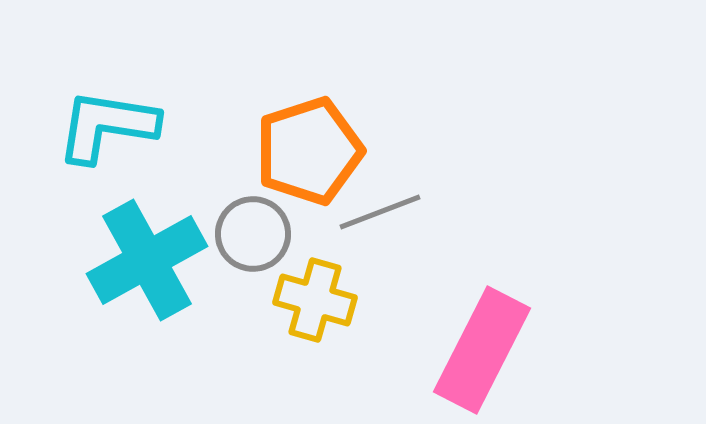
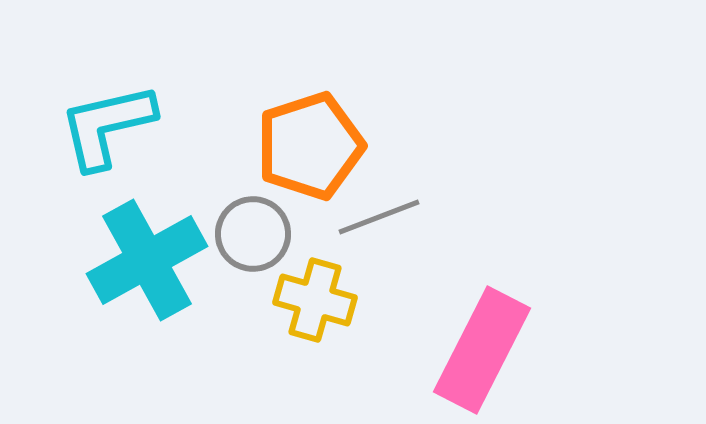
cyan L-shape: rotated 22 degrees counterclockwise
orange pentagon: moved 1 px right, 5 px up
gray line: moved 1 px left, 5 px down
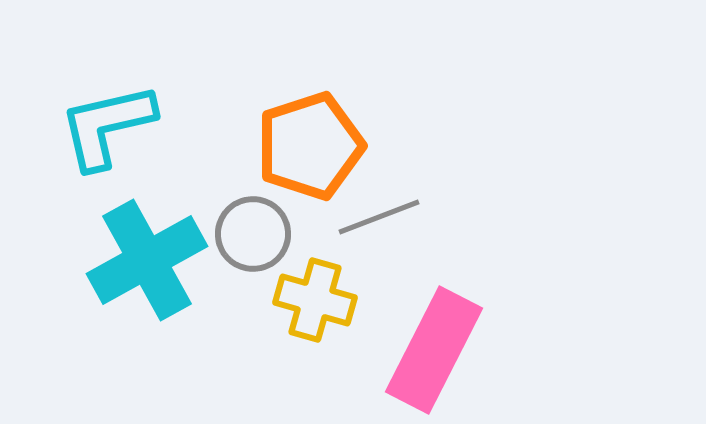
pink rectangle: moved 48 px left
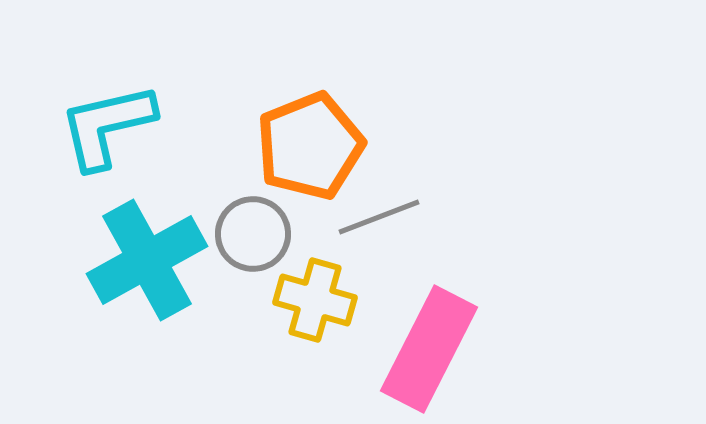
orange pentagon: rotated 4 degrees counterclockwise
pink rectangle: moved 5 px left, 1 px up
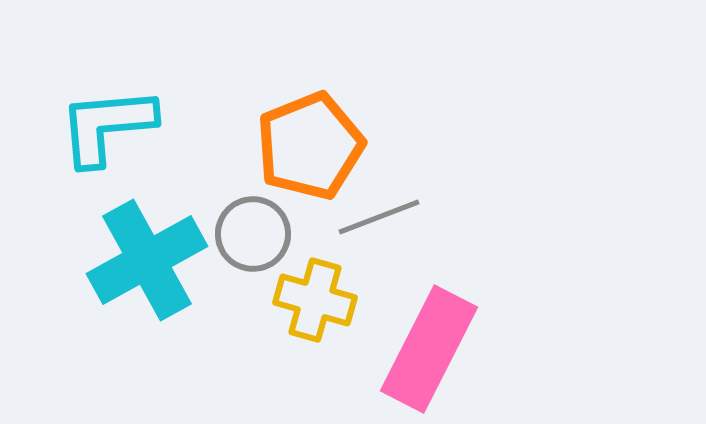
cyan L-shape: rotated 8 degrees clockwise
